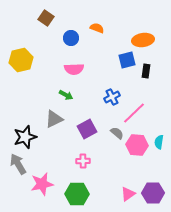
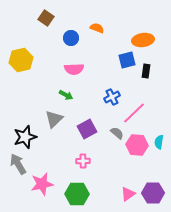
gray triangle: rotated 18 degrees counterclockwise
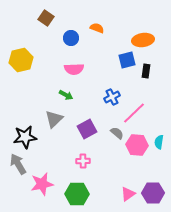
black star: rotated 10 degrees clockwise
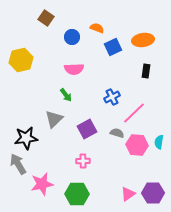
blue circle: moved 1 px right, 1 px up
blue square: moved 14 px left, 13 px up; rotated 12 degrees counterclockwise
green arrow: rotated 24 degrees clockwise
gray semicircle: rotated 24 degrees counterclockwise
black star: moved 1 px right, 1 px down
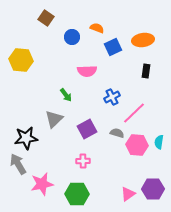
yellow hexagon: rotated 20 degrees clockwise
pink semicircle: moved 13 px right, 2 px down
purple hexagon: moved 4 px up
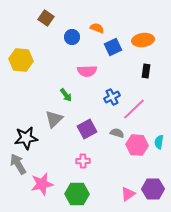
pink line: moved 4 px up
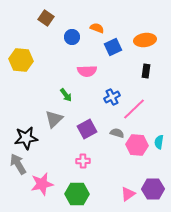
orange ellipse: moved 2 px right
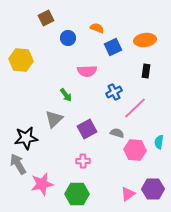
brown square: rotated 28 degrees clockwise
blue circle: moved 4 px left, 1 px down
blue cross: moved 2 px right, 5 px up
pink line: moved 1 px right, 1 px up
pink hexagon: moved 2 px left, 5 px down
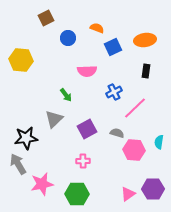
pink hexagon: moved 1 px left
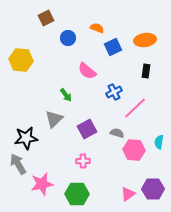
pink semicircle: rotated 42 degrees clockwise
